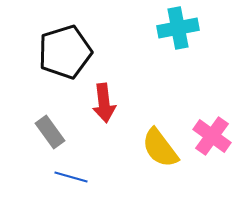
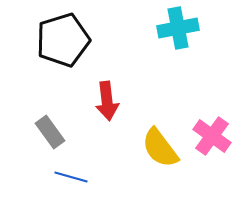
black pentagon: moved 2 px left, 12 px up
red arrow: moved 3 px right, 2 px up
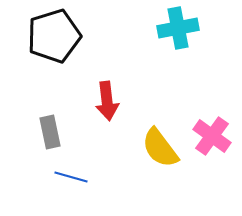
black pentagon: moved 9 px left, 4 px up
gray rectangle: rotated 24 degrees clockwise
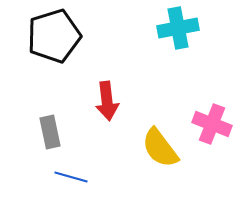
pink cross: moved 12 px up; rotated 15 degrees counterclockwise
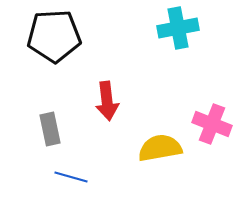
black pentagon: rotated 14 degrees clockwise
gray rectangle: moved 3 px up
yellow semicircle: rotated 117 degrees clockwise
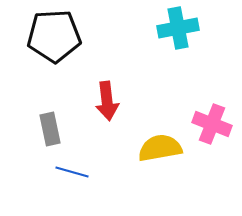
blue line: moved 1 px right, 5 px up
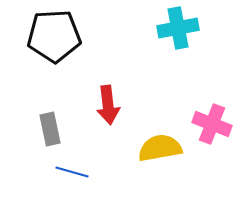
red arrow: moved 1 px right, 4 px down
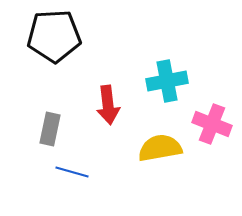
cyan cross: moved 11 px left, 53 px down
gray rectangle: rotated 24 degrees clockwise
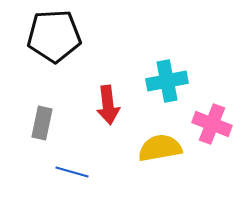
gray rectangle: moved 8 px left, 6 px up
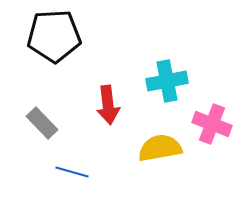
gray rectangle: rotated 56 degrees counterclockwise
